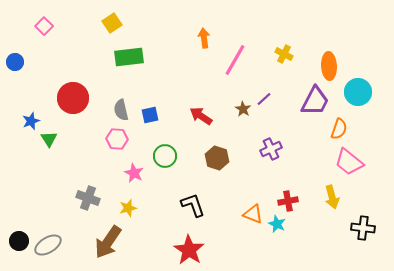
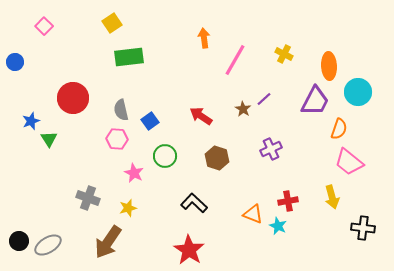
blue square: moved 6 px down; rotated 24 degrees counterclockwise
black L-shape: moved 1 px right, 2 px up; rotated 28 degrees counterclockwise
cyan star: moved 1 px right, 2 px down
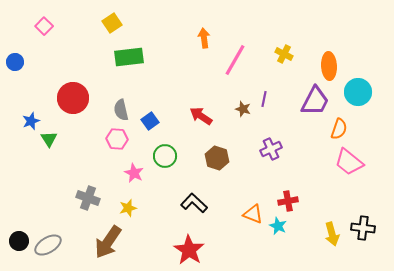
purple line: rotated 35 degrees counterclockwise
brown star: rotated 14 degrees counterclockwise
yellow arrow: moved 37 px down
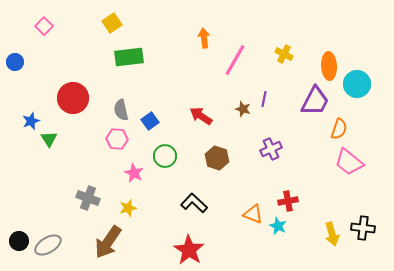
cyan circle: moved 1 px left, 8 px up
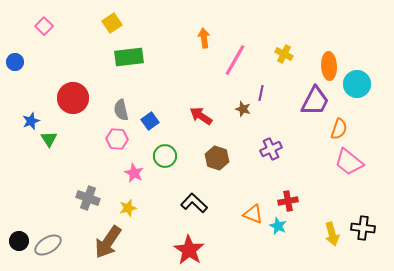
purple line: moved 3 px left, 6 px up
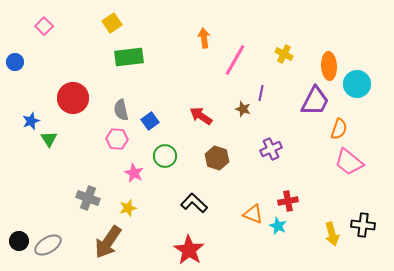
black cross: moved 3 px up
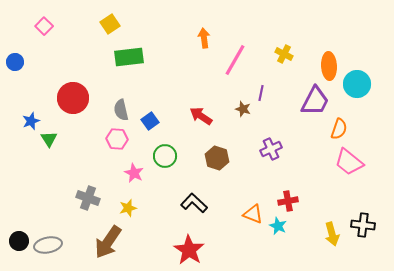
yellow square: moved 2 px left, 1 px down
gray ellipse: rotated 20 degrees clockwise
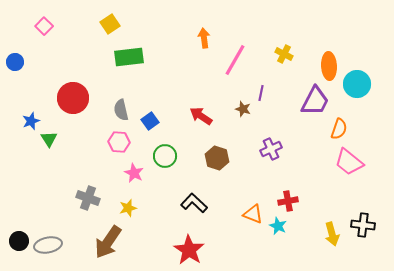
pink hexagon: moved 2 px right, 3 px down
